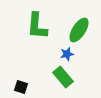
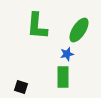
green rectangle: rotated 40 degrees clockwise
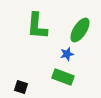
green ellipse: moved 1 px right
green rectangle: rotated 70 degrees counterclockwise
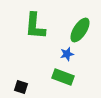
green L-shape: moved 2 px left
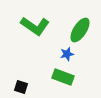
green L-shape: rotated 60 degrees counterclockwise
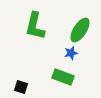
green L-shape: rotated 68 degrees clockwise
blue star: moved 4 px right, 1 px up
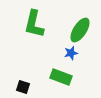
green L-shape: moved 1 px left, 2 px up
green rectangle: moved 2 px left
black square: moved 2 px right
